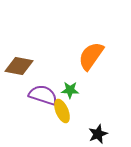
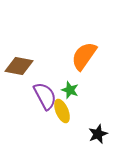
orange semicircle: moved 7 px left
green star: rotated 18 degrees clockwise
purple semicircle: moved 2 px right, 1 px down; rotated 44 degrees clockwise
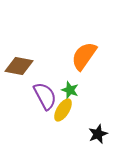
yellow ellipse: moved 1 px right, 1 px up; rotated 55 degrees clockwise
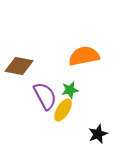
orange semicircle: rotated 44 degrees clockwise
green star: rotated 30 degrees counterclockwise
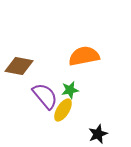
purple semicircle: rotated 12 degrees counterclockwise
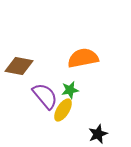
orange semicircle: moved 1 px left, 2 px down
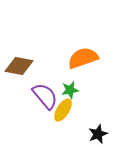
orange semicircle: rotated 8 degrees counterclockwise
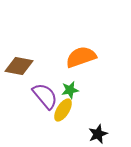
orange semicircle: moved 2 px left, 1 px up
